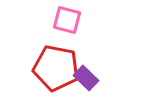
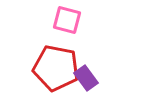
purple rectangle: rotated 10 degrees clockwise
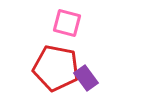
pink square: moved 3 px down
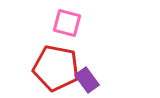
purple rectangle: moved 1 px right, 2 px down
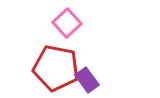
pink square: rotated 32 degrees clockwise
